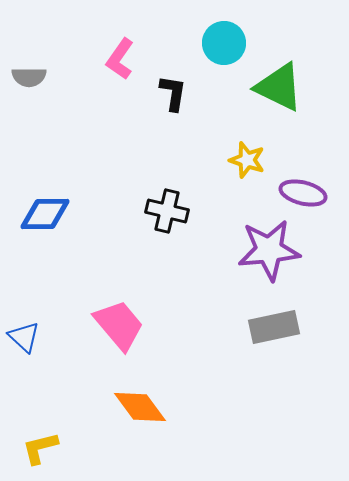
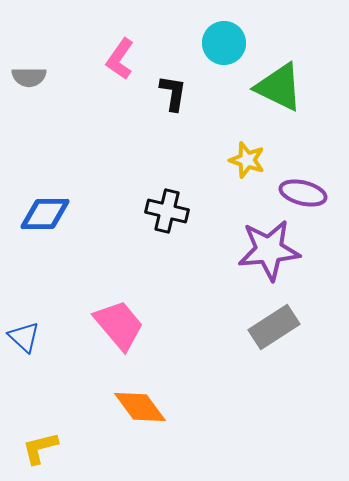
gray rectangle: rotated 21 degrees counterclockwise
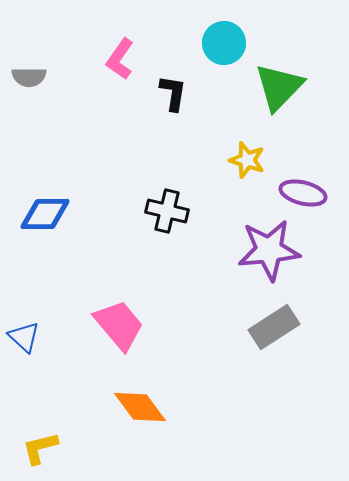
green triangle: rotated 48 degrees clockwise
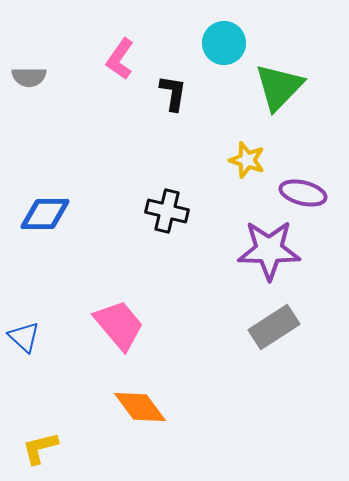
purple star: rotated 6 degrees clockwise
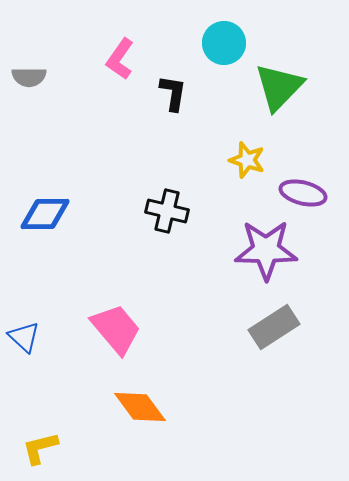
purple star: moved 3 px left
pink trapezoid: moved 3 px left, 4 px down
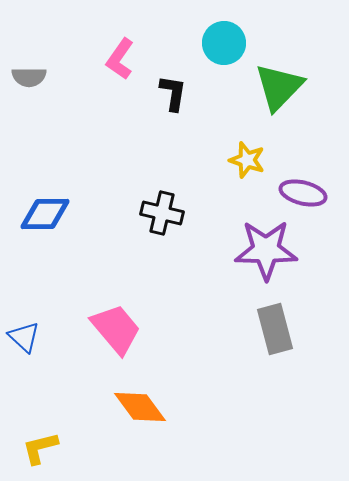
black cross: moved 5 px left, 2 px down
gray rectangle: moved 1 px right, 2 px down; rotated 72 degrees counterclockwise
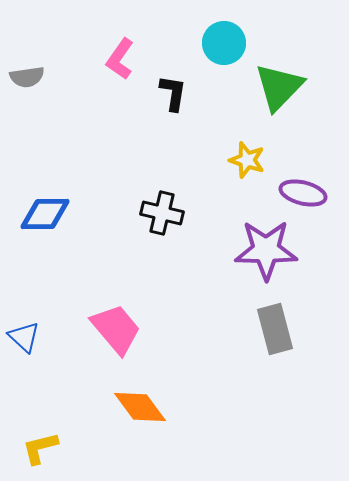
gray semicircle: moved 2 px left; rotated 8 degrees counterclockwise
